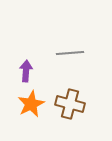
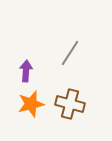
gray line: rotated 52 degrees counterclockwise
orange star: rotated 12 degrees clockwise
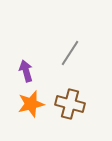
purple arrow: rotated 20 degrees counterclockwise
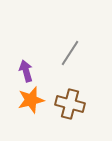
orange star: moved 4 px up
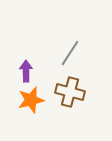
purple arrow: rotated 15 degrees clockwise
brown cross: moved 12 px up
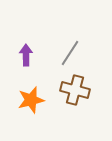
purple arrow: moved 16 px up
brown cross: moved 5 px right, 2 px up
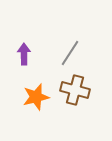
purple arrow: moved 2 px left, 1 px up
orange star: moved 5 px right, 3 px up
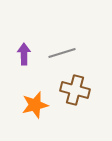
gray line: moved 8 px left; rotated 40 degrees clockwise
orange star: moved 1 px left, 8 px down
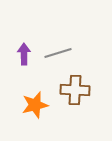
gray line: moved 4 px left
brown cross: rotated 12 degrees counterclockwise
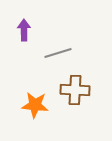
purple arrow: moved 24 px up
orange star: rotated 20 degrees clockwise
